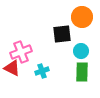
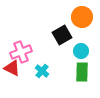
black square: moved 1 px down; rotated 24 degrees counterclockwise
cyan cross: rotated 32 degrees counterclockwise
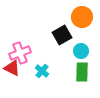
pink cross: moved 1 px left, 1 px down
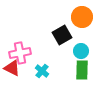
pink cross: rotated 10 degrees clockwise
green rectangle: moved 2 px up
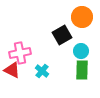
red triangle: moved 2 px down
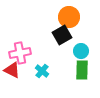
orange circle: moved 13 px left
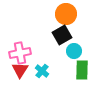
orange circle: moved 3 px left, 3 px up
cyan circle: moved 7 px left
red triangle: moved 8 px right; rotated 36 degrees clockwise
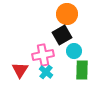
orange circle: moved 1 px right
pink cross: moved 23 px right, 2 px down
cyan cross: moved 4 px right, 1 px down
